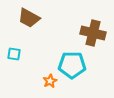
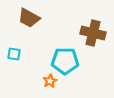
cyan pentagon: moved 7 px left, 4 px up
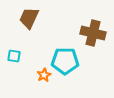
brown trapezoid: rotated 85 degrees clockwise
cyan square: moved 2 px down
orange star: moved 6 px left, 6 px up
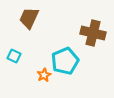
cyan square: rotated 16 degrees clockwise
cyan pentagon: rotated 24 degrees counterclockwise
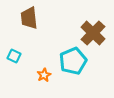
brown trapezoid: rotated 30 degrees counterclockwise
brown cross: rotated 30 degrees clockwise
cyan pentagon: moved 8 px right
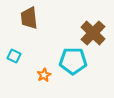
cyan pentagon: rotated 24 degrees clockwise
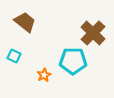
brown trapezoid: moved 4 px left, 4 px down; rotated 135 degrees clockwise
